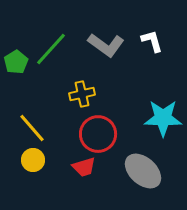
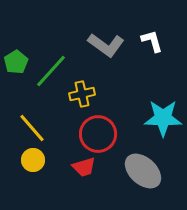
green line: moved 22 px down
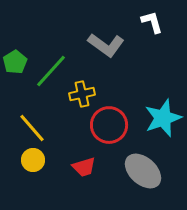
white L-shape: moved 19 px up
green pentagon: moved 1 px left
cyan star: rotated 21 degrees counterclockwise
red circle: moved 11 px right, 9 px up
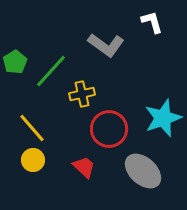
red circle: moved 4 px down
red trapezoid: rotated 120 degrees counterclockwise
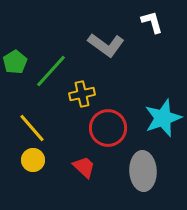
red circle: moved 1 px left, 1 px up
gray ellipse: rotated 45 degrees clockwise
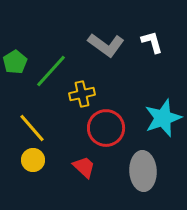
white L-shape: moved 20 px down
red circle: moved 2 px left
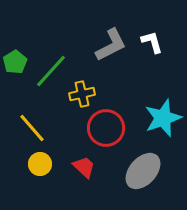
gray L-shape: moved 5 px right; rotated 63 degrees counterclockwise
yellow circle: moved 7 px right, 4 px down
gray ellipse: rotated 45 degrees clockwise
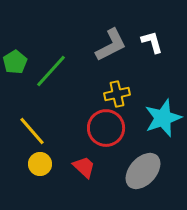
yellow cross: moved 35 px right
yellow line: moved 3 px down
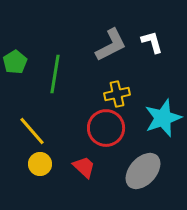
green line: moved 4 px right, 3 px down; rotated 33 degrees counterclockwise
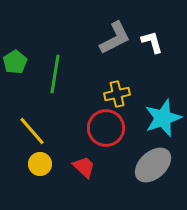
gray L-shape: moved 4 px right, 7 px up
gray ellipse: moved 10 px right, 6 px up; rotated 6 degrees clockwise
